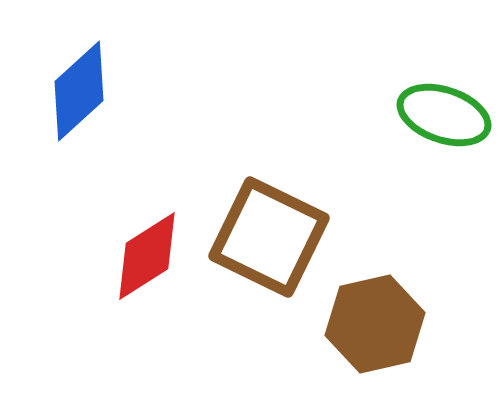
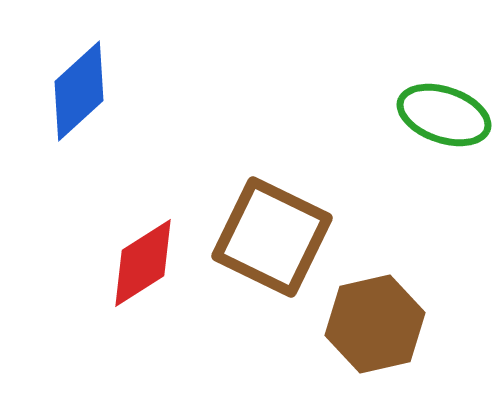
brown square: moved 3 px right
red diamond: moved 4 px left, 7 px down
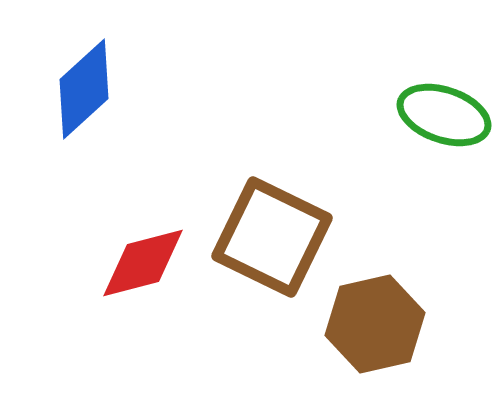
blue diamond: moved 5 px right, 2 px up
red diamond: rotated 18 degrees clockwise
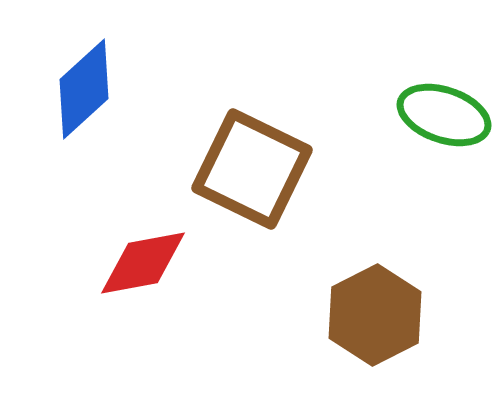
brown square: moved 20 px left, 68 px up
red diamond: rotated 4 degrees clockwise
brown hexagon: moved 9 px up; rotated 14 degrees counterclockwise
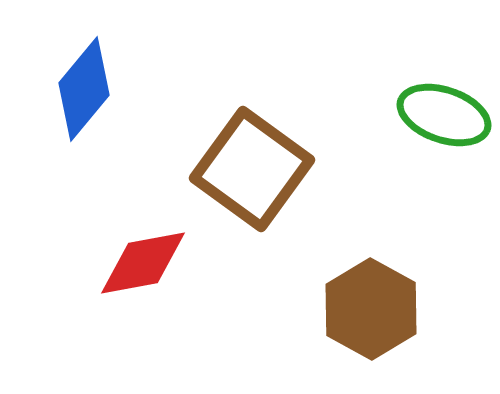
blue diamond: rotated 8 degrees counterclockwise
brown square: rotated 10 degrees clockwise
brown hexagon: moved 4 px left, 6 px up; rotated 4 degrees counterclockwise
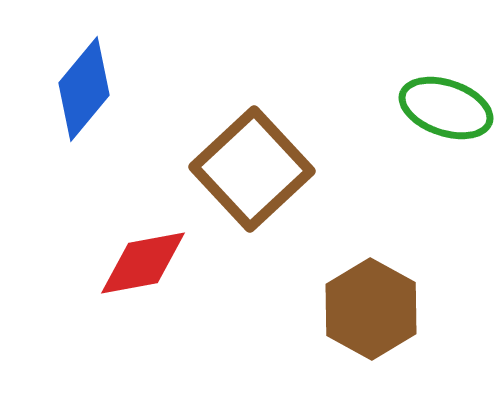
green ellipse: moved 2 px right, 7 px up
brown square: rotated 11 degrees clockwise
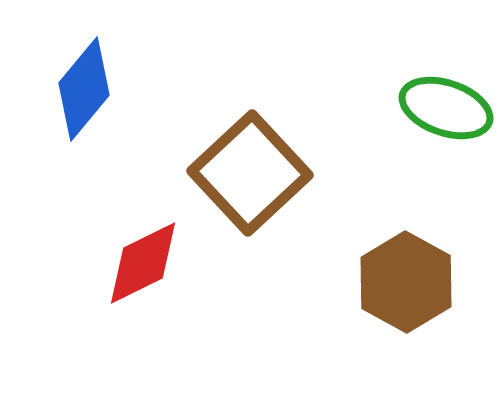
brown square: moved 2 px left, 4 px down
red diamond: rotated 16 degrees counterclockwise
brown hexagon: moved 35 px right, 27 px up
